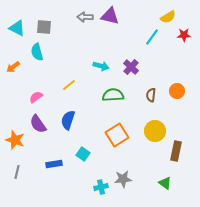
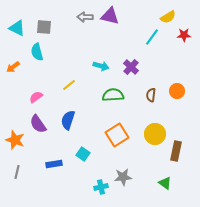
yellow circle: moved 3 px down
gray star: moved 2 px up
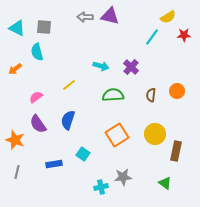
orange arrow: moved 2 px right, 2 px down
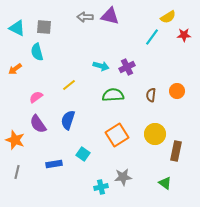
purple cross: moved 4 px left; rotated 21 degrees clockwise
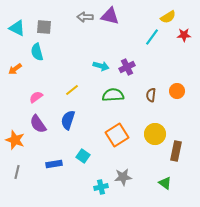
yellow line: moved 3 px right, 5 px down
cyan square: moved 2 px down
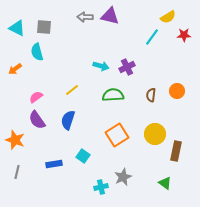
purple semicircle: moved 1 px left, 4 px up
gray star: rotated 18 degrees counterclockwise
